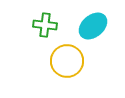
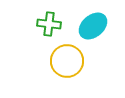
green cross: moved 4 px right, 1 px up
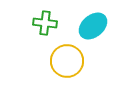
green cross: moved 4 px left, 1 px up
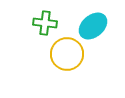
yellow circle: moved 7 px up
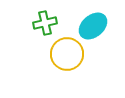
green cross: rotated 20 degrees counterclockwise
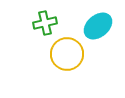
cyan ellipse: moved 5 px right
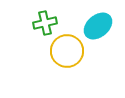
yellow circle: moved 3 px up
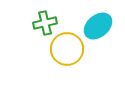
yellow circle: moved 2 px up
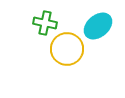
green cross: rotated 25 degrees clockwise
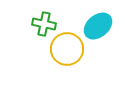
green cross: moved 1 px left, 1 px down
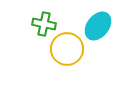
cyan ellipse: rotated 12 degrees counterclockwise
